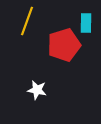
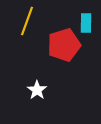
white star: rotated 24 degrees clockwise
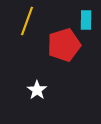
cyan rectangle: moved 3 px up
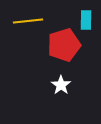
yellow line: moved 1 px right; rotated 64 degrees clockwise
white star: moved 24 px right, 5 px up
